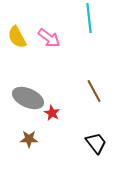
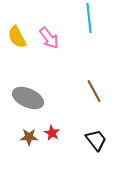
pink arrow: rotated 15 degrees clockwise
red star: moved 20 px down
brown star: moved 2 px up
black trapezoid: moved 3 px up
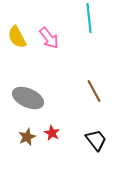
brown star: moved 2 px left; rotated 24 degrees counterclockwise
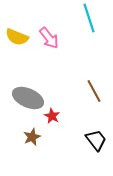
cyan line: rotated 12 degrees counterclockwise
yellow semicircle: rotated 40 degrees counterclockwise
red star: moved 17 px up
brown star: moved 5 px right
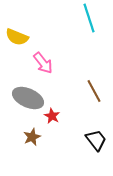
pink arrow: moved 6 px left, 25 px down
